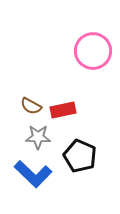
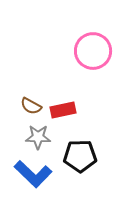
black pentagon: rotated 24 degrees counterclockwise
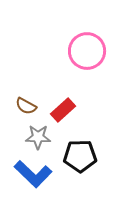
pink circle: moved 6 px left
brown semicircle: moved 5 px left
red rectangle: rotated 30 degrees counterclockwise
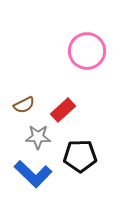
brown semicircle: moved 2 px left, 1 px up; rotated 55 degrees counterclockwise
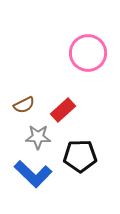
pink circle: moved 1 px right, 2 px down
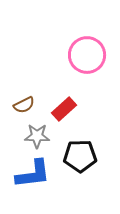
pink circle: moved 1 px left, 2 px down
red rectangle: moved 1 px right, 1 px up
gray star: moved 1 px left, 1 px up
blue L-shape: rotated 51 degrees counterclockwise
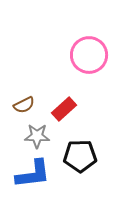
pink circle: moved 2 px right
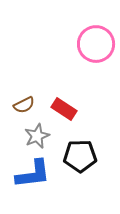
pink circle: moved 7 px right, 11 px up
red rectangle: rotated 75 degrees clockwise
gray star: rotated 25 degrees counterclockwise
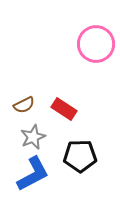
gray star: moved 4 px left, 1 px down
blue L-shape: rotated 21 degrees counterclockwise
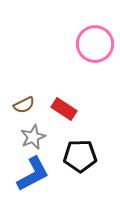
pink circle: moved 1 px left
